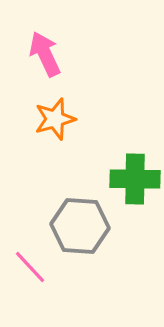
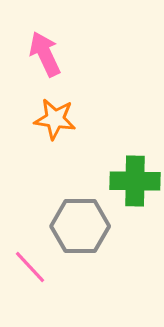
orange star: rotated 24 degrees clockwise
green cross: moved 2 px down
gray hexagon: rotated 4 degrees counterclockwise
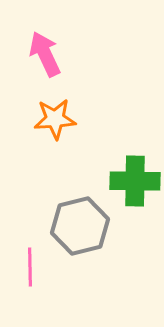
orange star: rotated 12 degrees counterclockwise
gray hexagon: rotated 14 degrees counterclockwise
pink line: rotated 42 degrees clockwise
